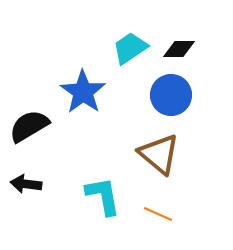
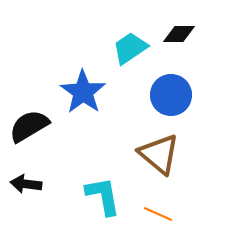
black diamond: moved 15 px up
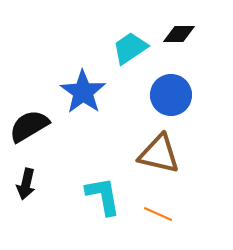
brown triangle: rotated 27 degrees counterclockwise
black arrow: rotated 84 degrees counterclockwise
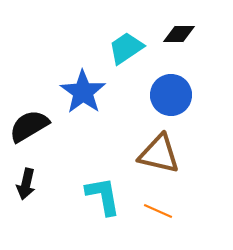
cyan trapezoid: moved 4 px left
orange line: moved 3 px up
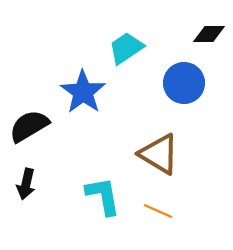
black diamond: moved 30 px right
blue circle: moved 13 px right, 12 px up
brown triangle: rotated 18 degrees clockwise
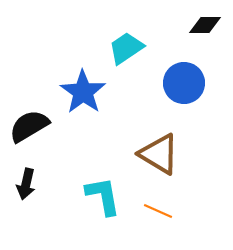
black diamond: moved 4 px left, 9 px up
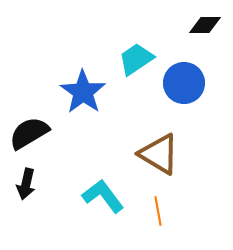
cyan trapezoid: moved 10 px right, 11 px down
black semicircle: moved 7 px down
cyan L-shape: rotated 27 degrees counterclockwise
orange line: rotated 56 degrees clockwise
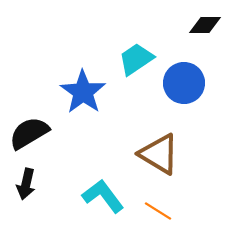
orange line: rotated 48 degrees counterclockwise
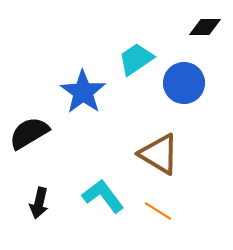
black diamond: moved 2 px down
black arrow: moved 13 px right, 19 px down
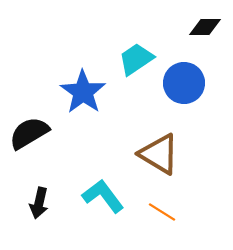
orange line: moved 4 px right, 1 px down
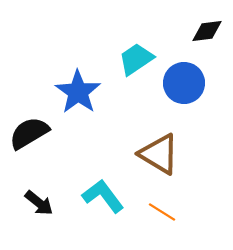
black diamond: moved 2 px right, 4 px down; rotated 8 degrees counterclockwise
blue star: moved 5 px left
black arrow: rotated 64 degrees counterclockwise
